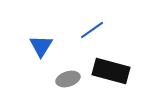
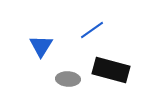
black rectangle: moved 1 px up
gray ellipse: rotated 20 degrees clockwise
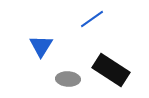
blue line: moved 11 px up
black rectangle: rotated 18 degrees clockwise
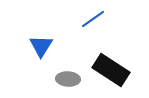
blue line: moved 1 px right
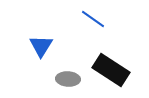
blue line: rotated 70 degrees clockwise
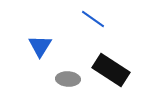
blue triangle: moved 1 px left
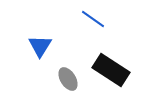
gray ellipse: rotated 55 degrees clockwise
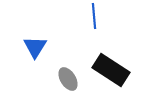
blue line: moved 1 px right, 3 px up; rotated 50 degrees clockwise
blue triangle: moved 5 px left, 1 px down
